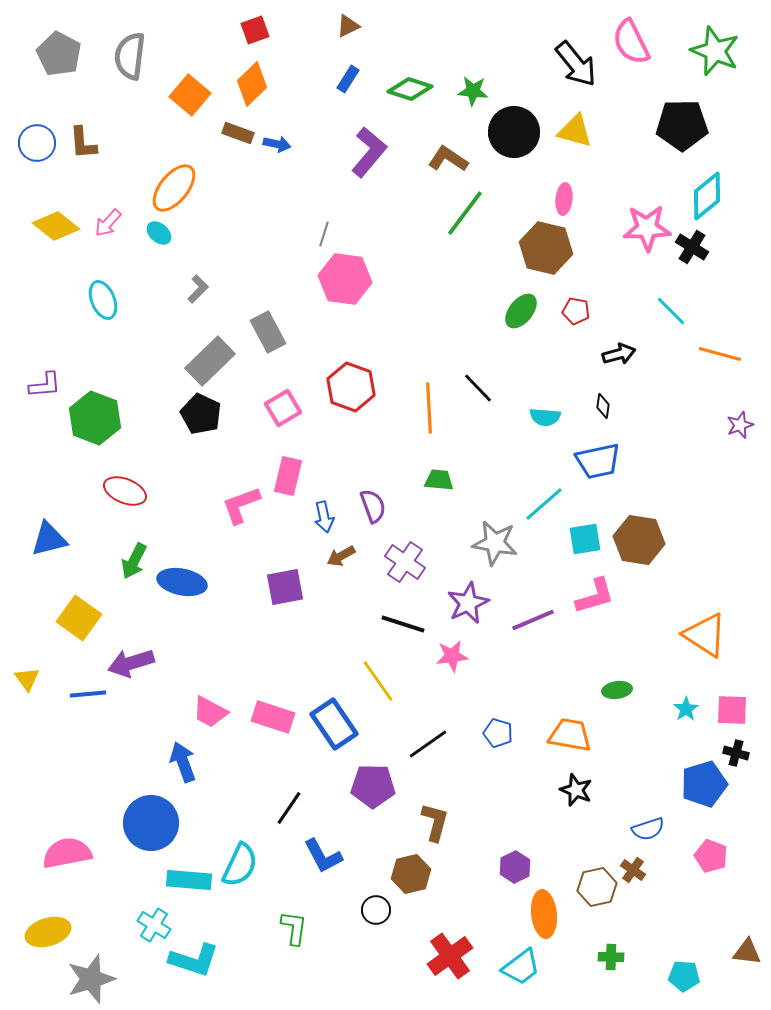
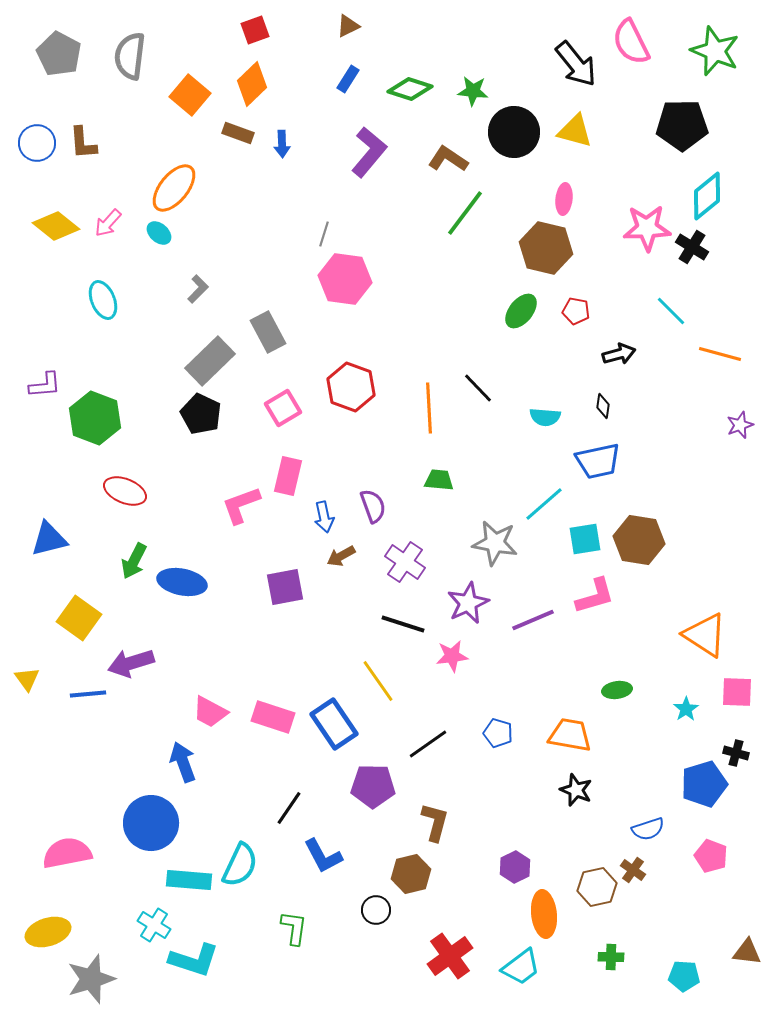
blue arrow at (277, 144): moved 5 px right; rotated 76 degrees clockwise
pink square at (732, 710): moved 5 px right, 18 px up
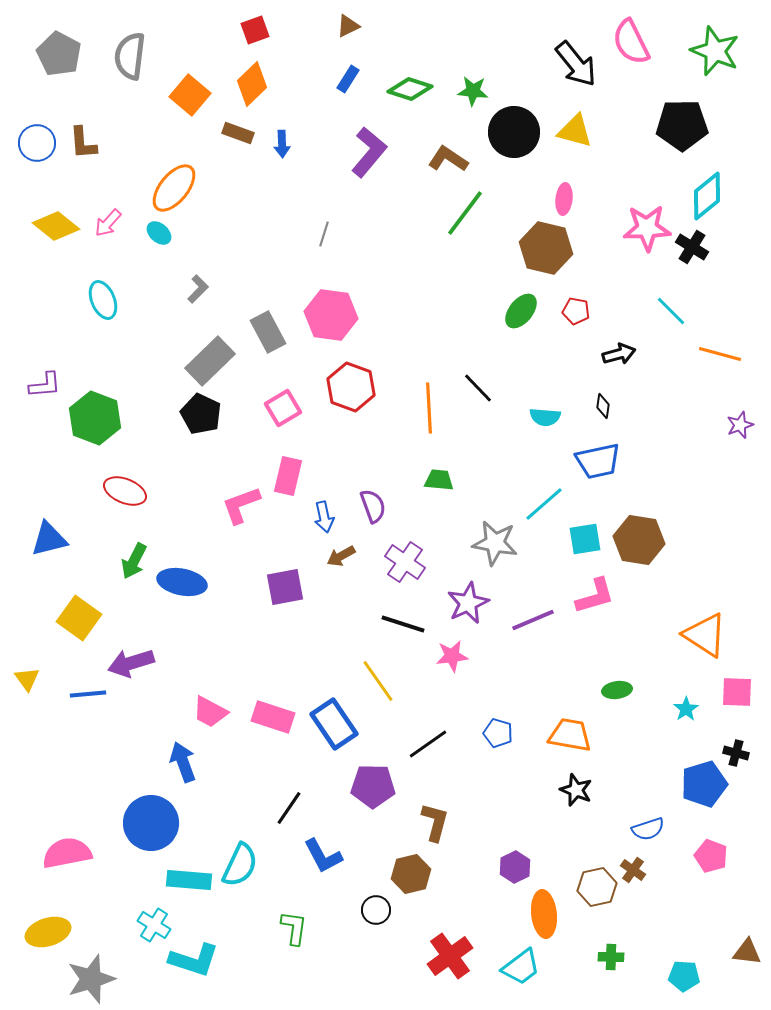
pink hexagon at (345, 279): moved 14 px left, 36 px down
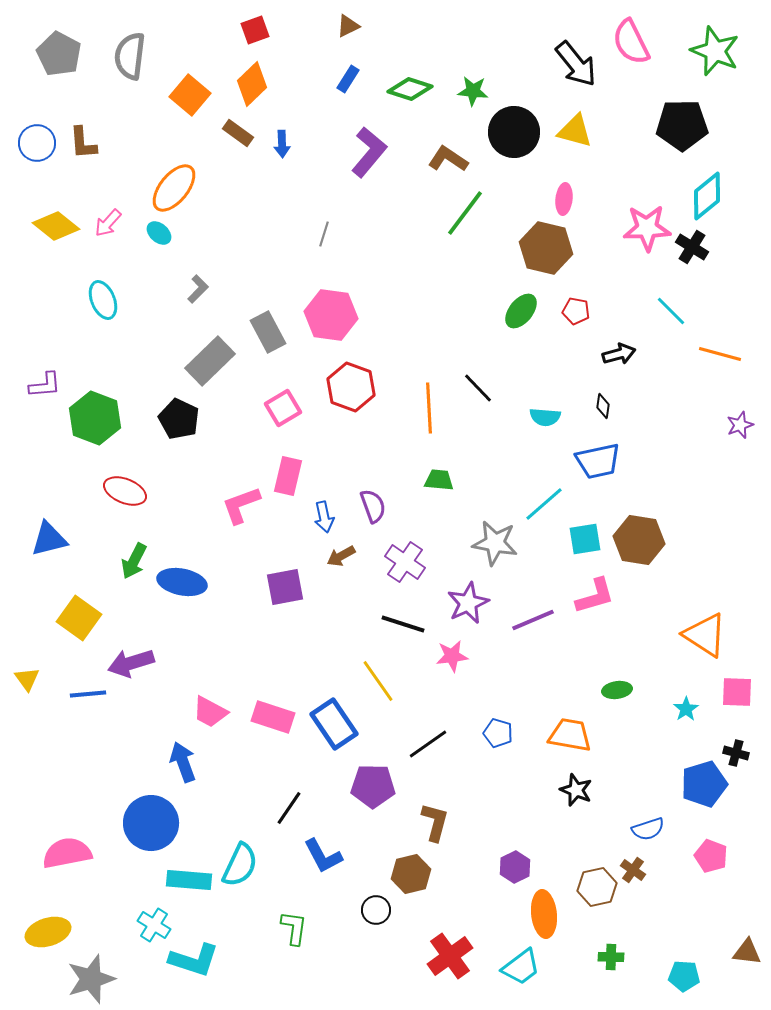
brown rectangle at (238, 133): rotated 16 degrees clockwise
black pentagon at (201, 414): moved 22 px left, 5 px down
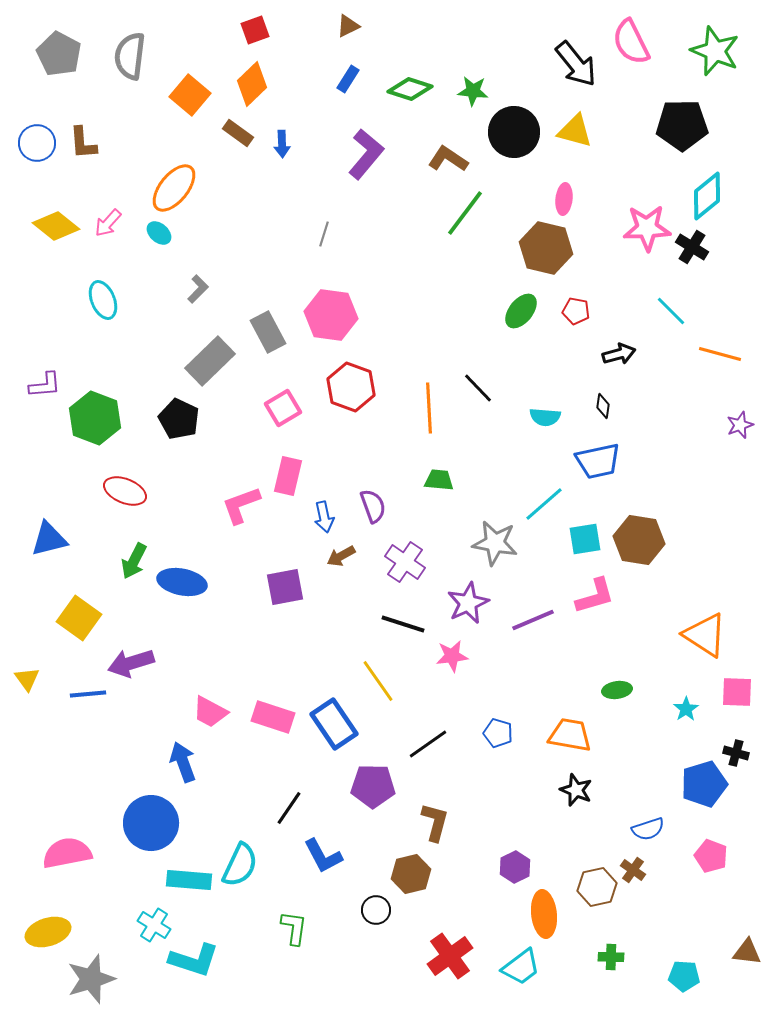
purple L-shape at (369, 152): moved 3 px left, 2 px down
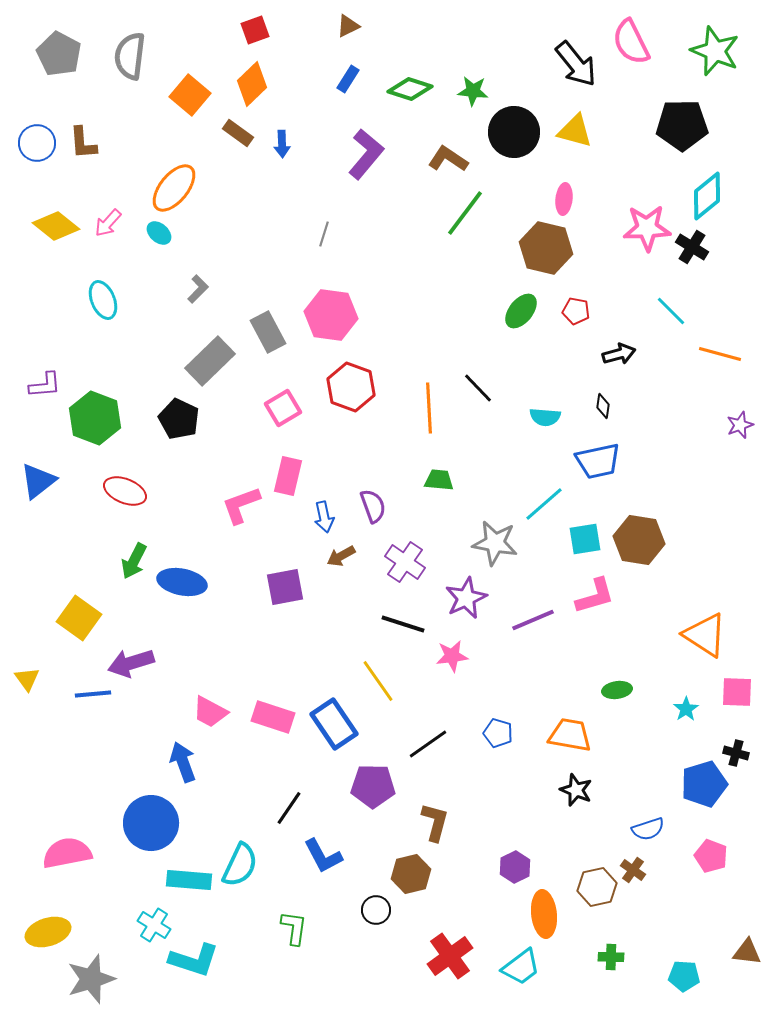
blue triangle at (49, 539): moved 11 px left, 58 px up; rotated 24 degrees counterclockwise
purple star at (468, 603): moved 2 px left, 5 px up
blue line at (88, 694): moved 5 px right
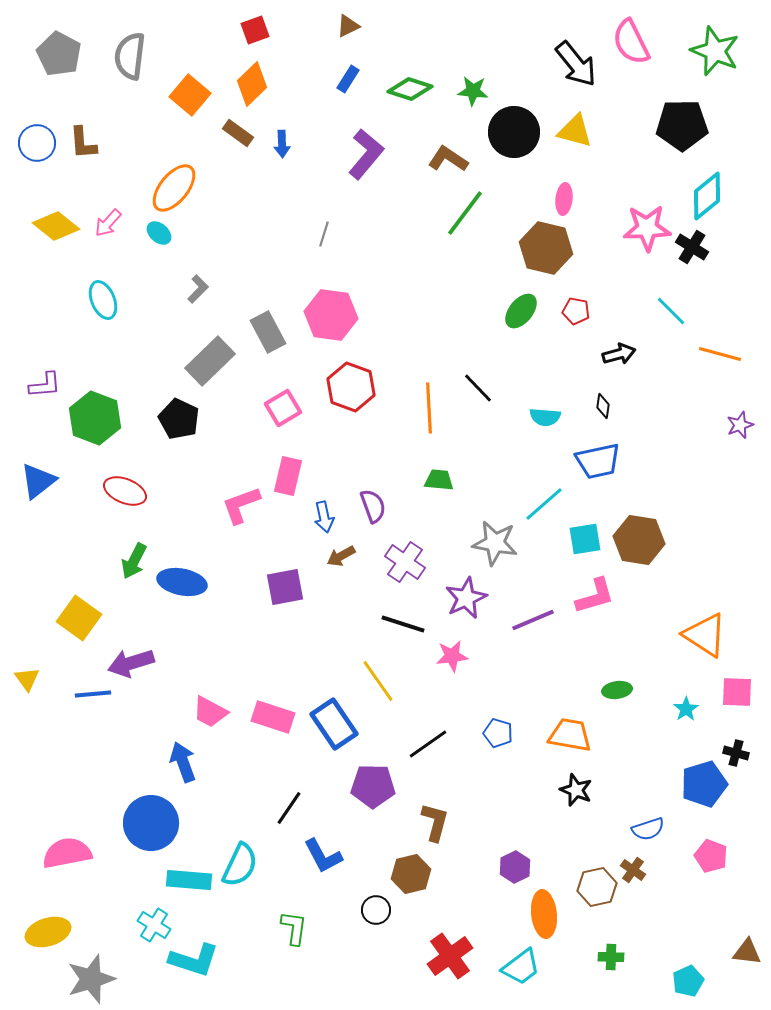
cyan pentagon at (684, 976): moved 4 px right, 5 px down; rotated 28 degrees counterclockwise
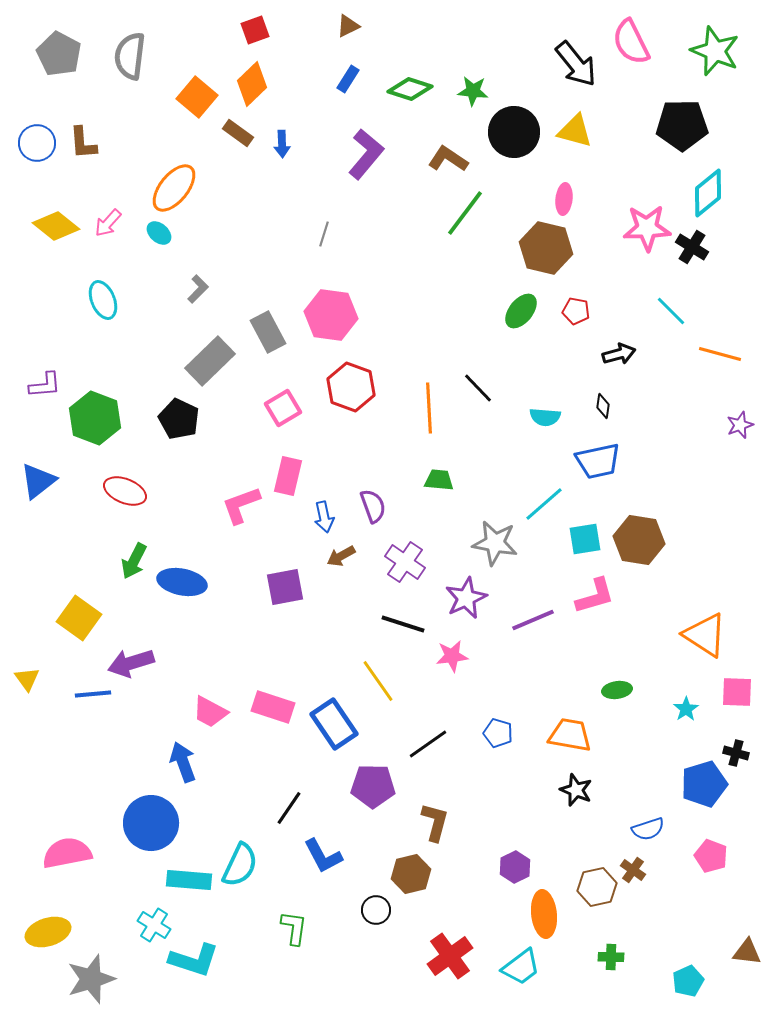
orange square at (190, 95): moved 7 px right, 2 px down
cyan diamond at (707, 196): moved 1 px right, 3 px up
pink rectangle at (273, 717): moved 10 px up
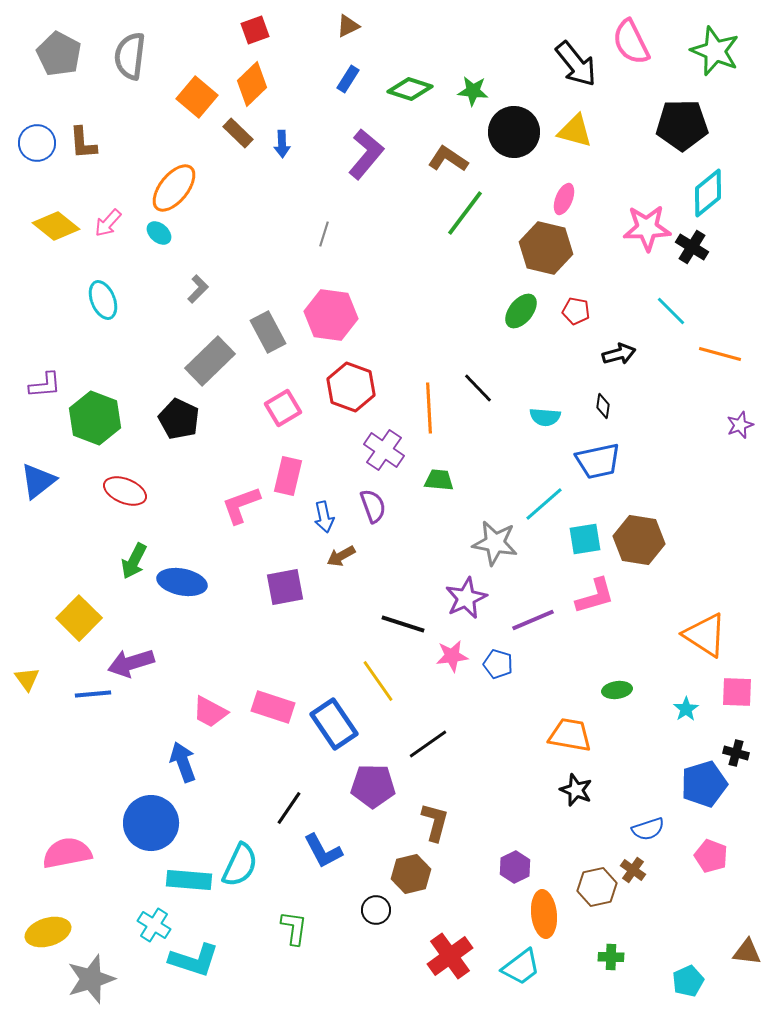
brown rectangle at (238, 133): rotated 8 degrees clockwise
pink ellipse at (564, 199): rotated 16 degrees clockwise
purple cross at (405, 562): moved 21 px left, 112 px up
yellow square at (79, 618): rotated 9 degrees clockwise
blue pentagon at (498, 733): moved 69 px up
blue L-shape at (323, 856): moved 5 px up
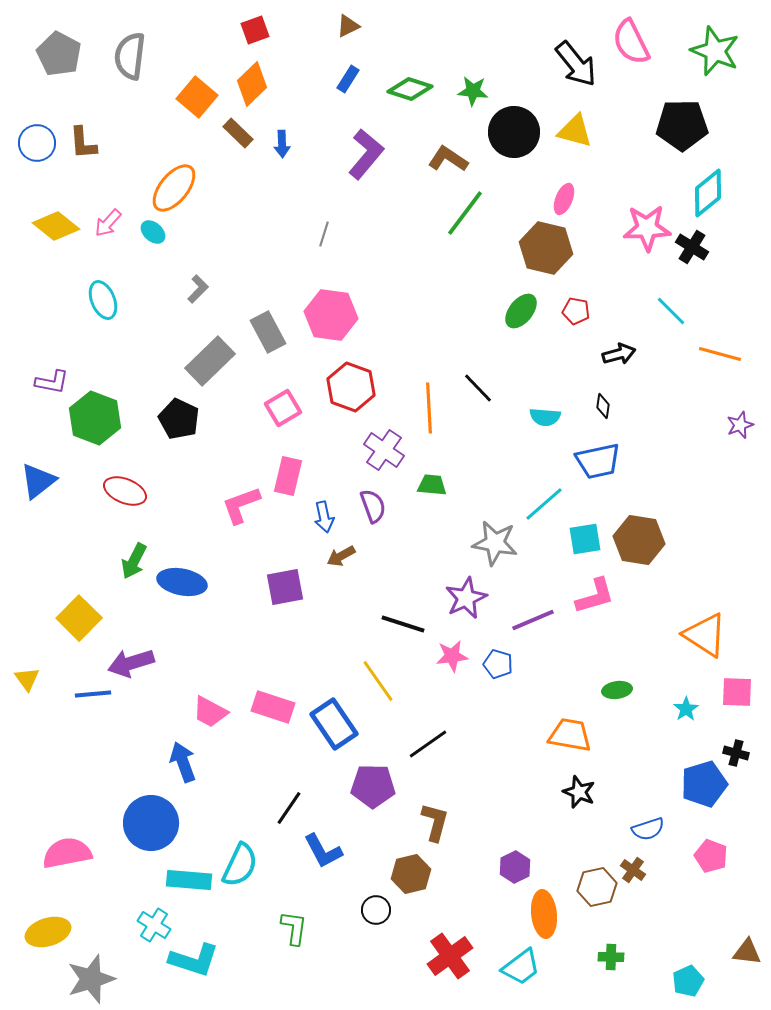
cyan ellipse at (159, 233): moved 6 px left, 1 px up
purple L-shape at (45, 385): moved 7 px right, 3 px up; rotated 16 degrees clockwise
green trapezoid at (439, 480): moved 7 px left, 5 px down
black star at (576, 790): moved 3 px right, 2 px down
